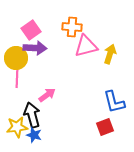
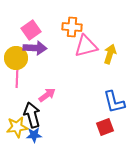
blue star: rotated 21 degrees counterclockwise
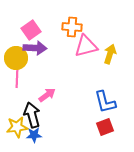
blue L-shape: moved 9 px left
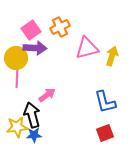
orange cross: moved 12 px left; rotated 30 degrees counterclockwise
pink triangle: moved 1 px right, 2 px down
yellow arrow: moved 2 px right, 2 px down
red square: moved 6 px down
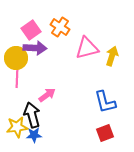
orange cross: rotated 30 degrees counterclockwise
